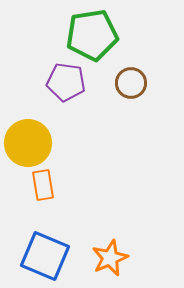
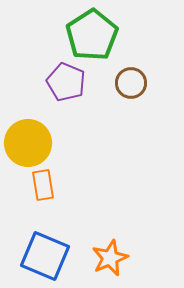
green pentagon: rotated 24 degrees counterclockwise
purple pentagon: rotated 15 degrees clockwise
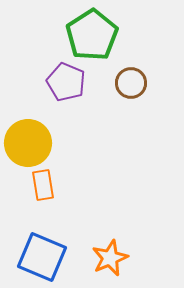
blue square: moved 3 px left, 1 px down
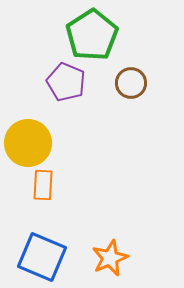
orange rectangle: rotated 12 degrees clockwise
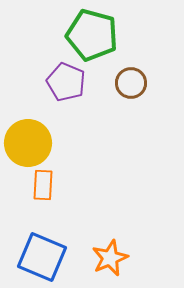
green pentagon: rotated 24 degrees counterclockwise
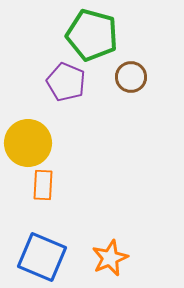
brown circle: moved 6 px up
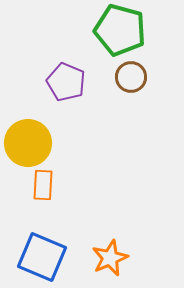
green pentagon: moved 28 px right, 5 px up
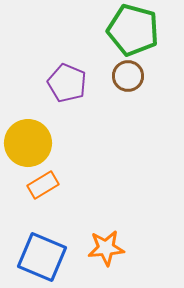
green pentagon: moved 13 px right
brown circle: moved 3 px left, 1 px up
purple pentagon: moved 1 px right, 1 px down
orange rectangle: rotated 56 degrees clockwise
orange star: moved 4 px left, 10 px up; rotated 18 degrees clockwise
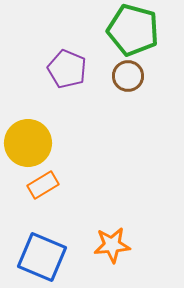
purple pentagon: moved 14 px up
orange star: moved 6 px right, 3 px up
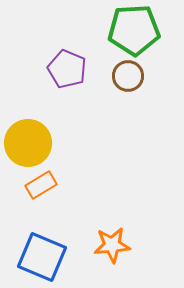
green pentagon: moved 1 px right; rotated 18 degrees counterclockwise
orange rectangle: moved 2 px left
